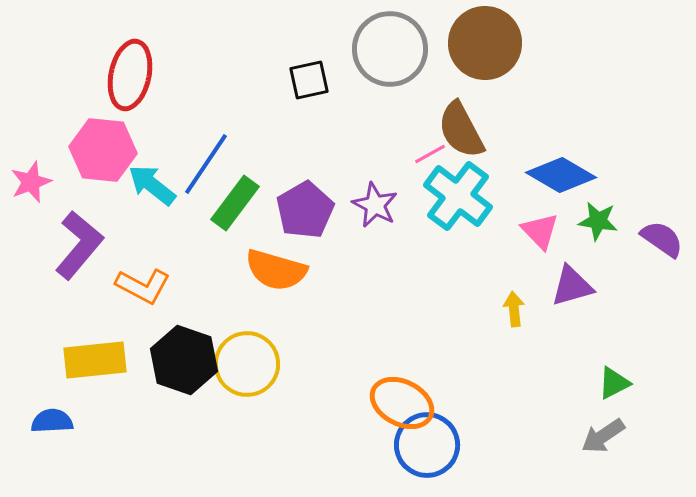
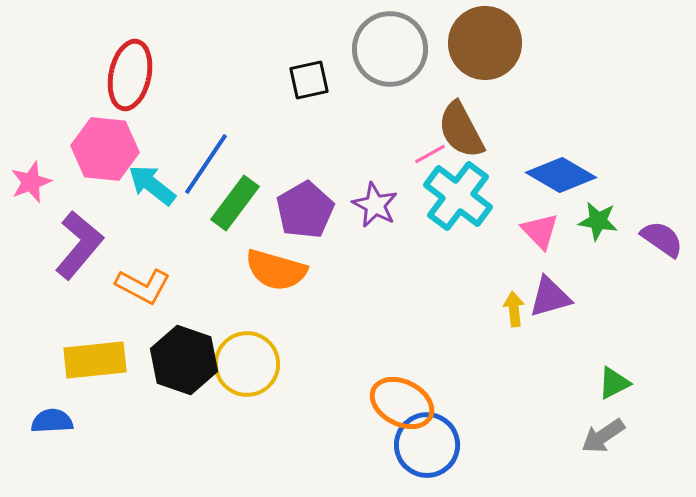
pink hexagon: moved 2 px right, 1 px up
purple triangle: moved 22 px left, 11 px down
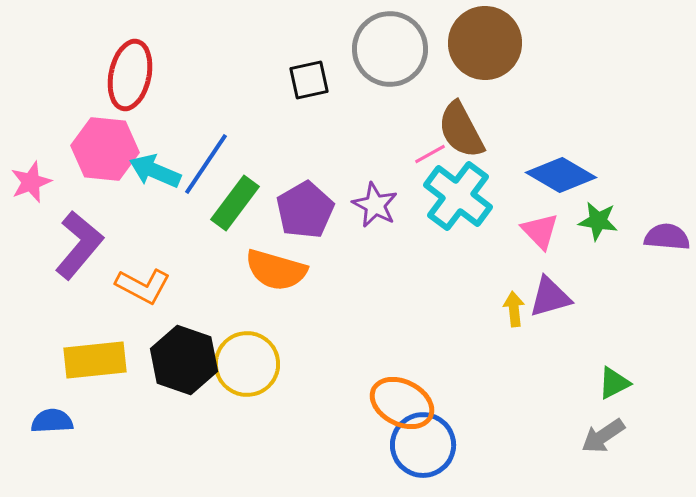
cyan arrow: moved 3 px right, 14 px up; rotated 15 degrees counterclockwise
purple semicircle: moved 5 px right, 2 px up; rotated 30 degrees counterclockwise
blue circle: moved 4 px left
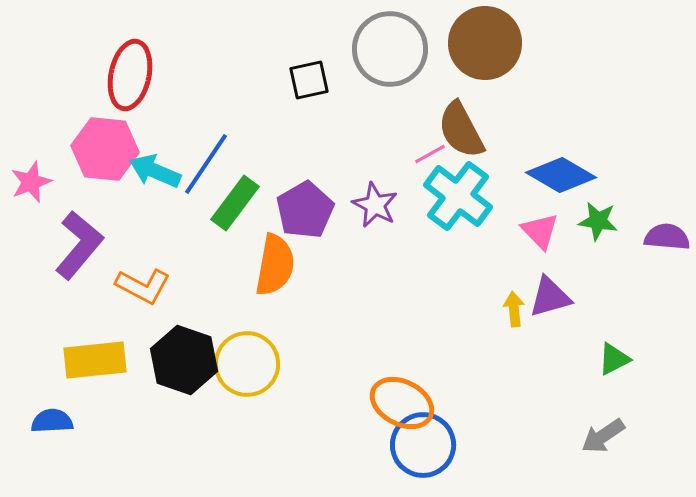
orange semicircle: moved 1 px left, 5 px up; rotated 96 degrees counterclockwise
green triangle: moved 24 px up
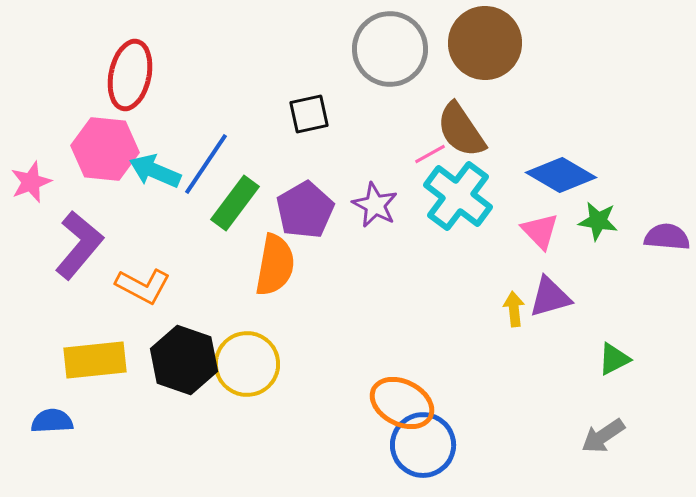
black square: moved 34 px down
brown semicircle: rotated 6 degrees counterclockwise
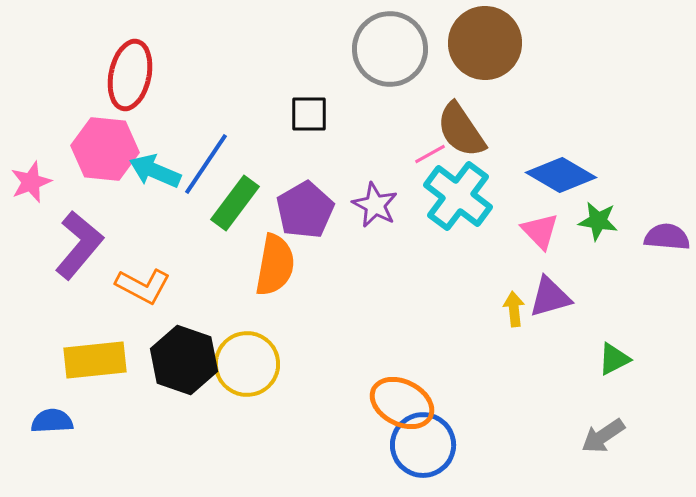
black square: rotated 12 degrees clockwise
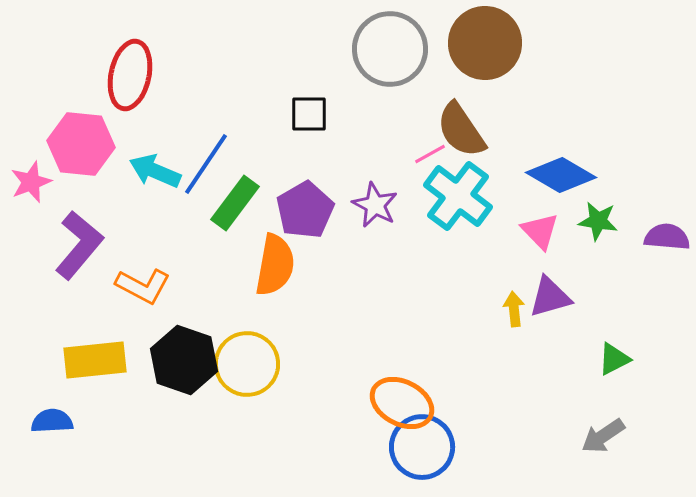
pink hexagon: moved 24 px left, 5 px up
blue circle: moved 1 px left, 2 px down
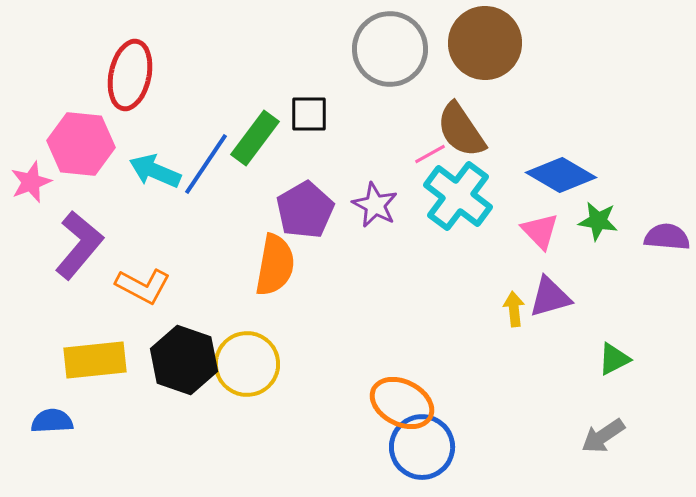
green rectangle: moved 20 px right, 65 px up
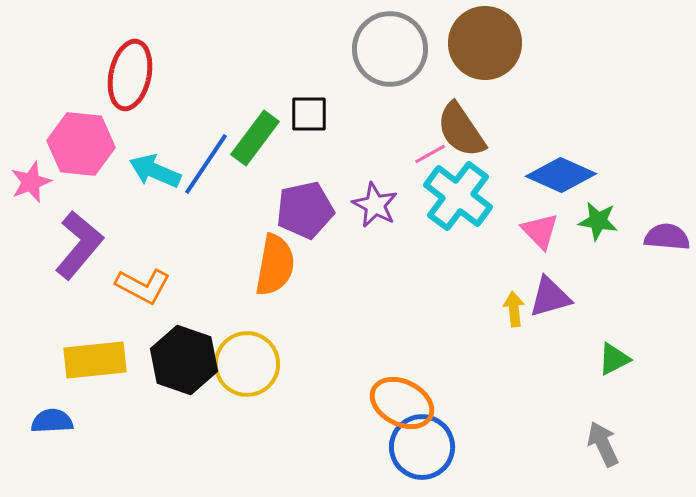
blue diamond: rotated 6 degrees counterclockwise
purple pentagon: rotated 18 degrees clockwise
gray arrow: moved 8 px down; rotated 99 degrees clockwise
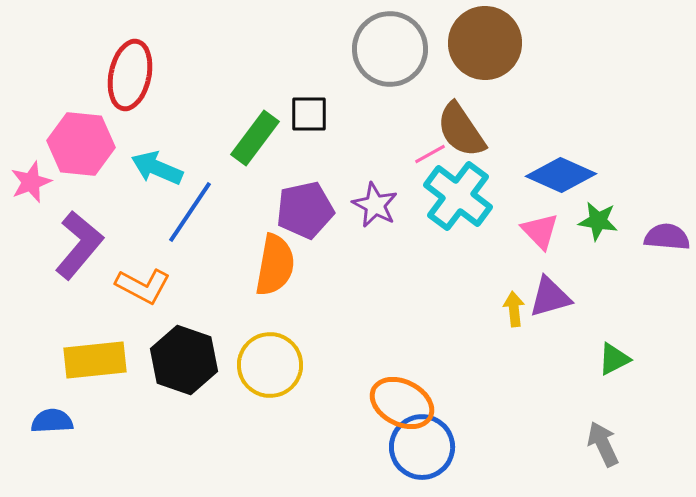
blue line: moved 16 px left, 48 px down
cyan arrow: moved 2 px right, 3 px up
yellow circle: moved 23 px right, 1 px down
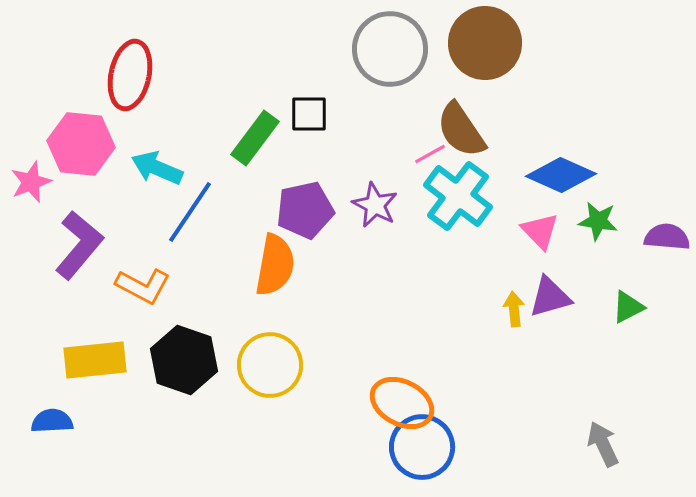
green triangle: moved 14 px right, 52 px up
